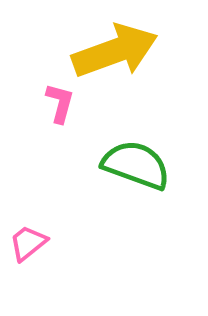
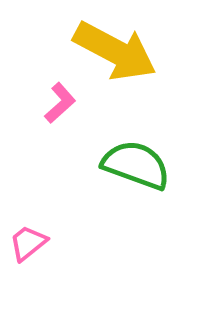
yellow arrow: rotated 48 degrees clockwise
pink L-shape: rotated 33 degrees clockwise
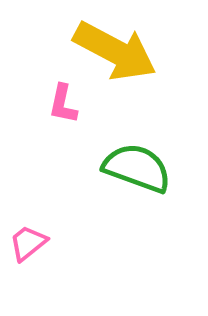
pink L-shape: moved 3 px right, 1 px down; rotated 144 degrees clockwise
green semicircle: moved 1 px right, 3 px down
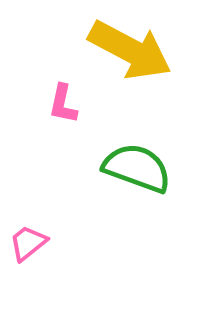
yellow arrow: moved 15 px right, 1 px up
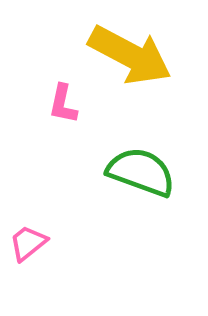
yellow arrow: moved 5 px down
green semicircle: moved 4 px right, 4 px down
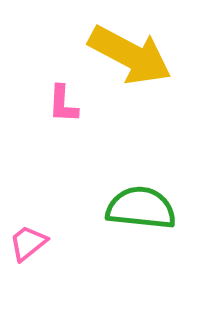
pink L-shape: rotated 9 degrees counterclockwise
green semicircle: moved 36 px down; rotated 14 degrees counterclockwise
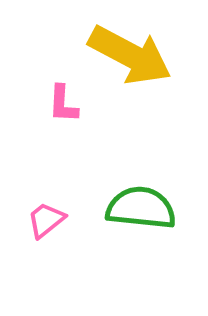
pink trapezoid: moved 18 px right, 23 px up
